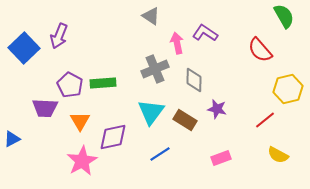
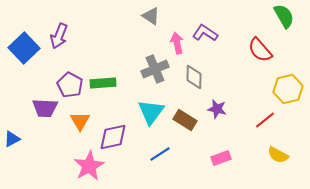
gray diamond: moved 3 px up
pink star: moved 7 px right, 5 px down
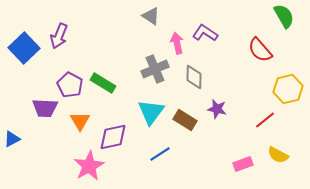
green rectangle: rotated 35 degrees clockwise
pink rectangle: moved 22 px right, 6 px down
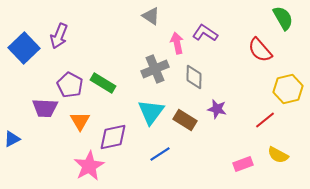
green semicircle: moved 1 px left, 2 px down
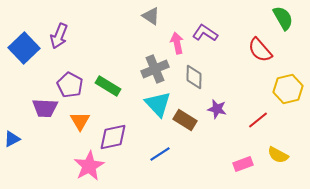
green rectangle: moved 5 px right, 3 px down
cyan triangle: moved 7 px right, 8 px up; rotated 20 degrees counterclockwise
red line: moved 7 px left
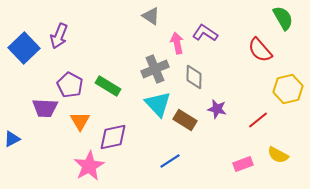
blue line: moved 10 px right, 7 px down
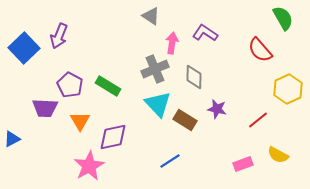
pink arrow: moved 5 px left; rotated 20 degrees clockwise
yellow hexagon: rotated 12 degrees counterclockwise
